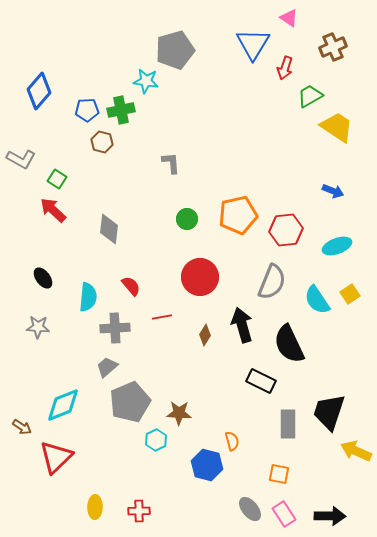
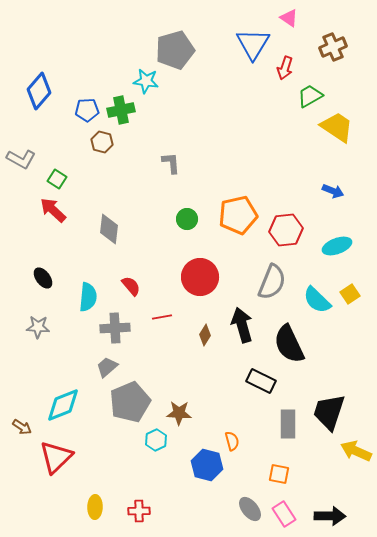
cyan semicircle at (317, 300): rotated 12 degrees counterclockwise
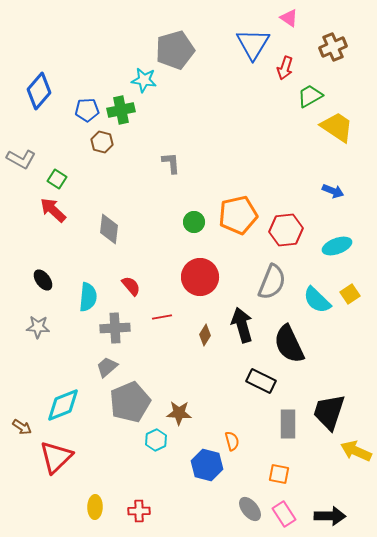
cyan star at (146, 81): moved 2 px left, 1 px up
green circle at (187, 219): moved 7 px right, 3 px down
black ellipse at (43, 278): moved 2 px down
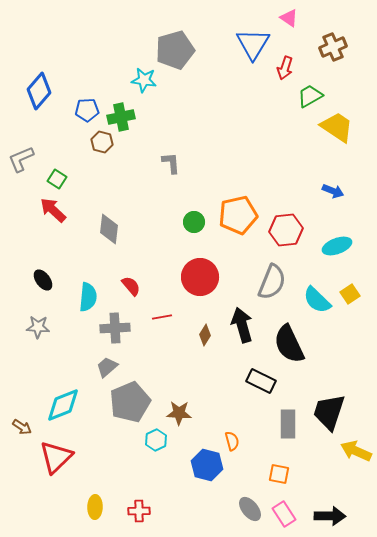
green cross at (121, 110): moved 7 px down
gray L-shape at (21, 159): rotated 128 degrees clockwise
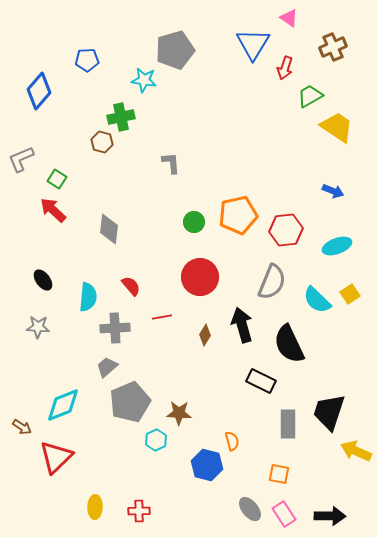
blue pentagon at (87, 110): moved 50 px up
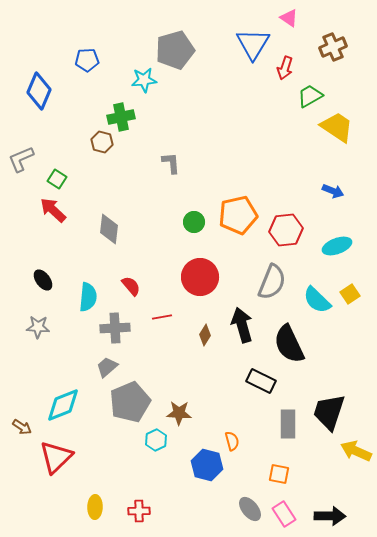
cyan star at (144, 80): rotated 15 degrees counterclockwise
blue diamond at (39, 91): rotated 18 degrees counterclockwise
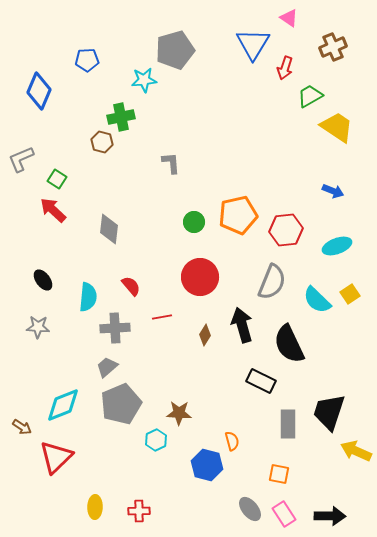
gray pentagon at (130, 402): moved 9 px left, 2 px down
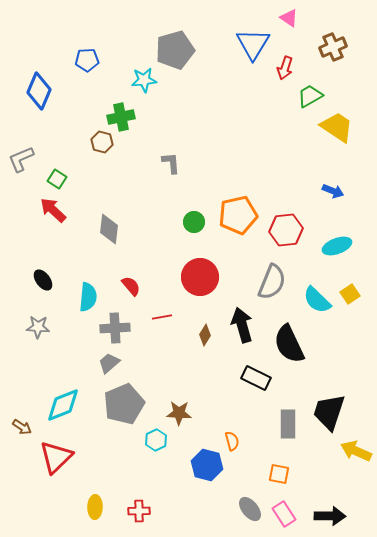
gray trapezoid at (107, 367): moved 2 px right, 4 px up
black rectangle at (261, 381): moved 5 px left, 3 px up
gray pentagon at (121, 404): moved 3 px right
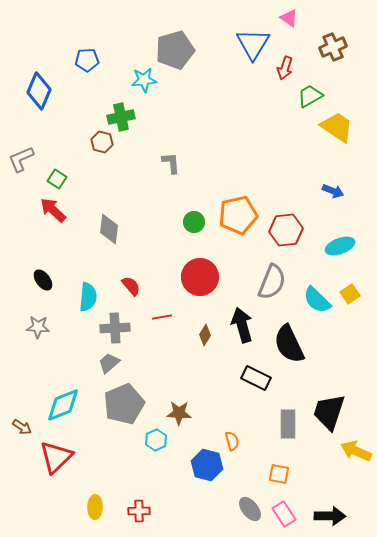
cyan ellipse at (337, 246): moved 3 px right
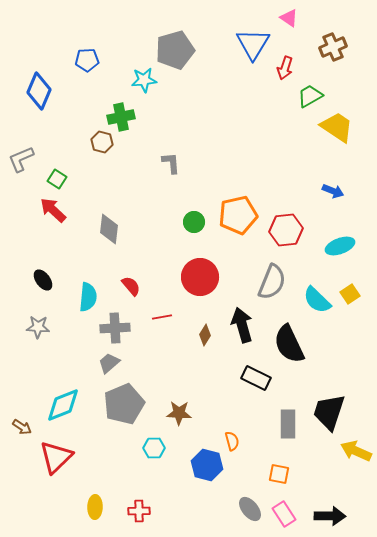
cyan hexagon at (156, 440): moved 2 px left, 8 px down; rotated 25 degrees clockwise
